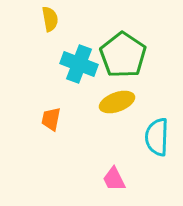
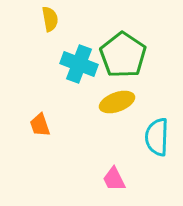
orange trapezoid: moved 11 px left, 6 px down; rotated 30 degrees counterclockwise
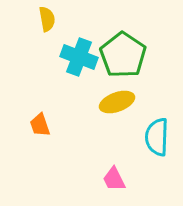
yellow semicircle: moved 3 px left
cyan cross: moved 7 px up
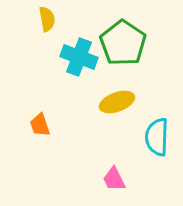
green pentagon: moved 12 px up
